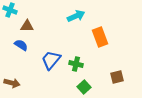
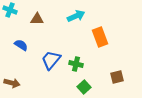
brown triangle: moved 10 px right, 7 px up
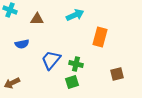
cyan arrow: moved 1 px left, 1 px up
orange rectangle: rotated 36 degrees clockwise
blue semicircle: moved 1 px right, 1 px up; rotated 136 degrees clockwise
brown square: moved 3 px up
brown arrow: rotated 140 degrees clockwise
green square: moved 12 px left, 5 px up; rotated 24 degrees clockwise
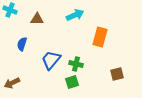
blue semicircle: rotated 120 degrees clockwise
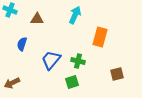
cyan arrow: rotated 42 degrees counterclockwise
green cross: moved 2 px right, 3 px up
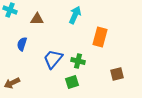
blue trapezoid: moved 2 px right, 1 px up
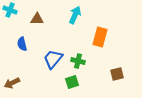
blue semicircle: rotated 32 degrees counterclockwise
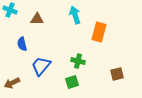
cyan arrow: rotated 42 degrees counterclockwise
orange rectangle: moved 1 px left, 5 px up
blue trapezoid: moved 12 px left, 7 px down
